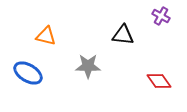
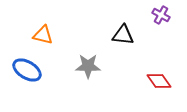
purple cross: moved 1 px up
orange triangle: moved 3 px left, 1 px up
blue ellipse: moved 1 px left, 3 px up
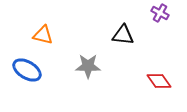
purple cross: moved 1 px left, 2 px up
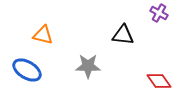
purple cross: moved 1 px left
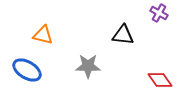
red diamond: moved 1 px right, 1 px up
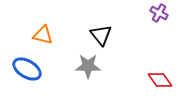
black triangle: moved 22 px left; rotated 45 degrees clockwise
blue ellipse: moved 1 px up
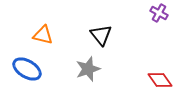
gray star: moved 3 px down; rotated 20 degrees counterclockwise
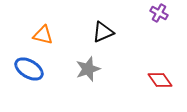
black triangle: moved 2 px right, 3 px up; rotated 45 degrees clockwise
blue ellipse: moved 2 px right
